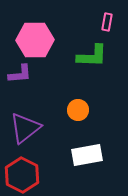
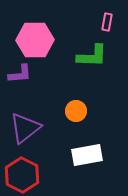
orange circle: moved 2 px left, 1 px down
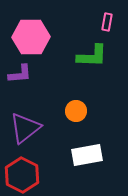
pink hexagon: moved 4 px left, 3 px up
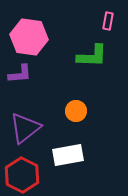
pink rectangle: moved 1 px right, 1 px up
pink hexagon: moved 2 px left; rotated 9 degrees clockwise
white rectangle: moved 19 px left
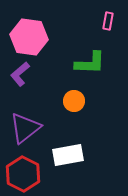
green L-shape: moved 2 px left, 7 px down
purple L-shape: rotated 145 degrees clockwise
orange circle: moved 2 px left, 10 px up
red hexagon: moved 1 px right, 1 px up
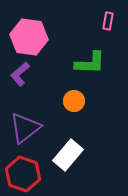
white rectangle: rotated 40 degrees counterclockwise
red hexagon: rotated 8 degrees counterclockwise
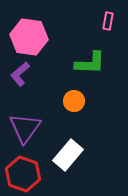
purple triangle: rotated 16 degrees counterclockwise
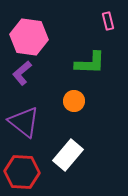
pink rectangle: rotated 24 degrees counterclockwise
purple L-shape: moved 2 px right, 1 px up
purple triangle: moved 1 px left, 6 px up; rotated 28 degrees counterclockwise
red hexagon: moved 1 px left, 2 px up; rotated 16 degrees counterclockwise
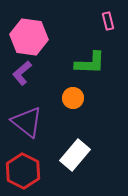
orange circle: moved 1 px left, 3 px up
purple triangle: moved 3 px right
white rectangle: moved 7 px right
red hexagon: moved 1 px right, 1 px up; rotated 24 degrees clockwise
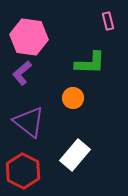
purple triangle: moved 2 px right
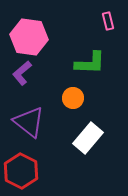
white rectangle: moved 13 px right, 17 px up
red hexagon: moved 2 px left
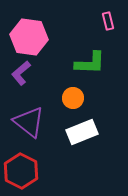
purple L-shape: moved 1 px left
white rectangle: moved 6 px left, 6 px up; rotated 28 degrees clockwise
